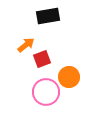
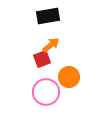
orange arrow: moved 25 px right
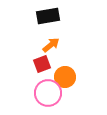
red square: moved 5 px down
orange circle: moved 4 px left
pink circle: moved 2 px right, 1 px down
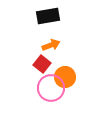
orange arrow: rotated 18 degrees clockwise
red square: rotated 30 degrees counterclockwise
pink circle: moved 3 px right, 5 px up
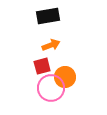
red square: moved 2 px down; rotated 36 degrees clockwise
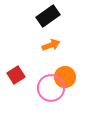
black rectangle: rotated 25 degrees counterclockwise
red square: moved 26 px left, 9 px down; rotated 18 degrees counterclockwise
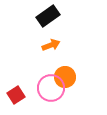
red square: moved 20 px down
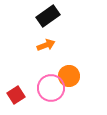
orange arrow: moved 5 px left
orange circle: moved 4 px right, 1 px up
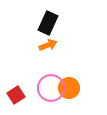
black rectangle: moved 7 px down; rotated 30 degrees counterclockwise
orange arrow: moved 2 px right
orange circle: moved 12 px down
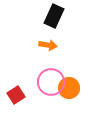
black rectangle: moved 6 px right, 7 px up
orange arrow: rotated 30 degrees clockwise
pink circle: moved 6 px up
